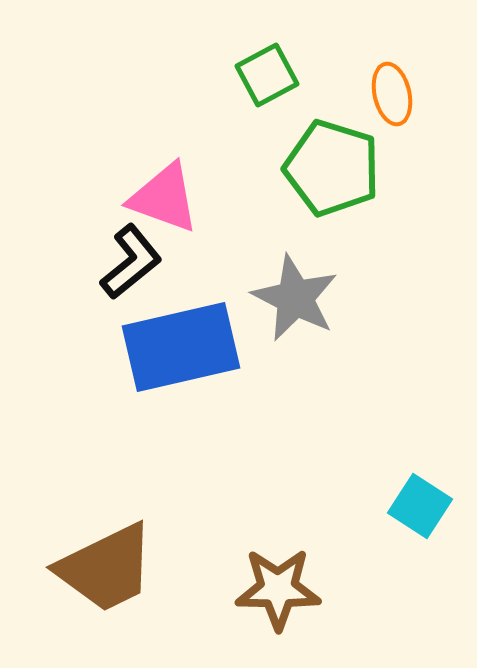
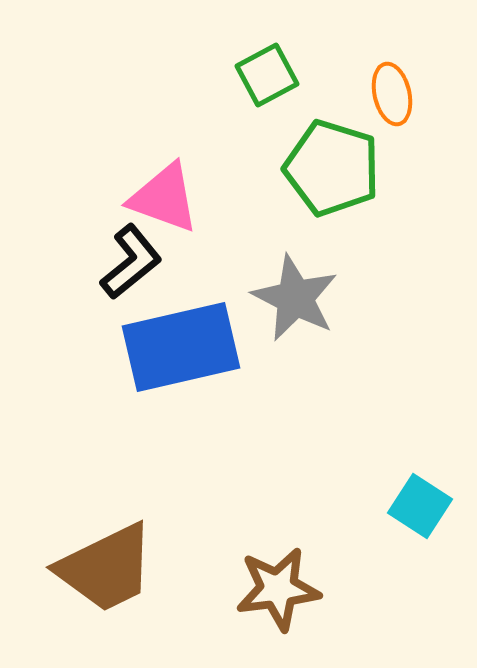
brown star: rotated 8 degrees counterclockwise
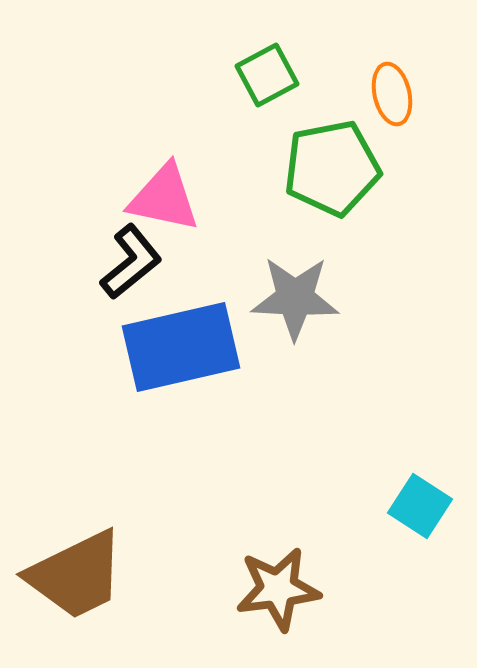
green pentagon: rotated 28 degrees counterclockwise
pink triangle: rotated 8 degrees counterclockwise
gray star: rotated 24 degrees counterclockwise
brown trapezoid: moved 30 px left, 7 px down
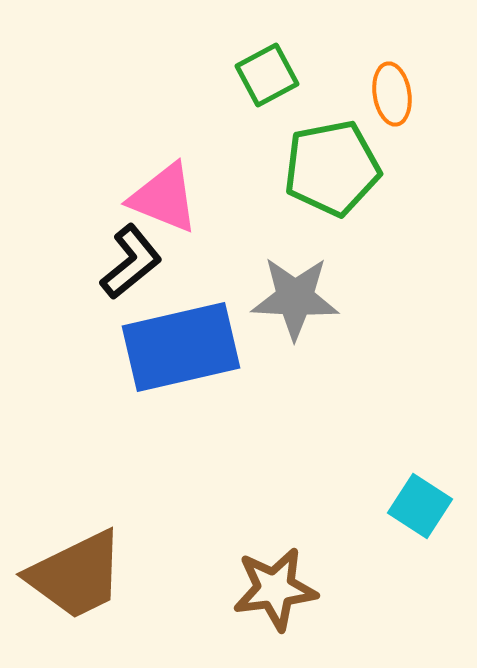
orange ellipse: rotated 4 degrees clockwise
pink triangle: rotated 10 degrees clockwise
brown star: moved 3 px left
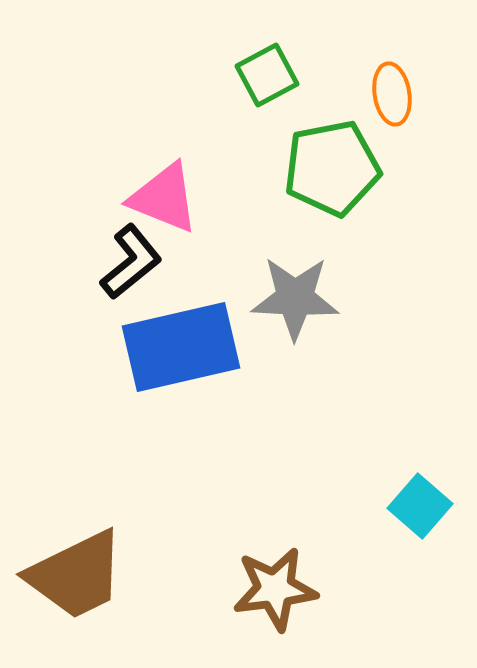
cyan square: rotated 8 degrees clockwise
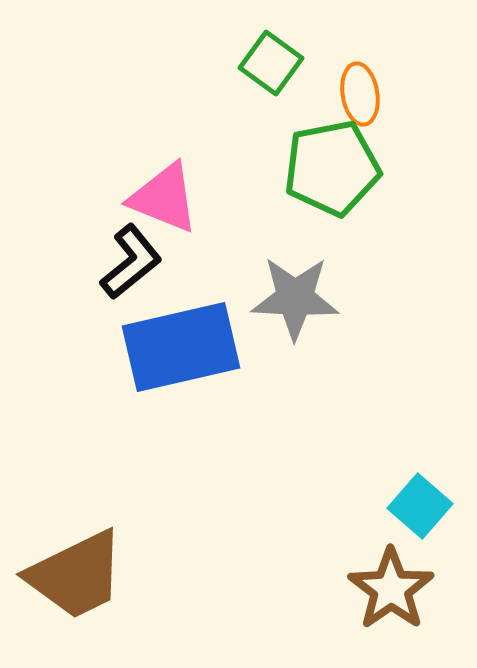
green square: moved 4 px right, 12 px up; rotated 26 degrees counterclockwise
orange ellipse: moved 32 px left
brown star: moved 116 px right; rotated 28 degrees counterclockwise
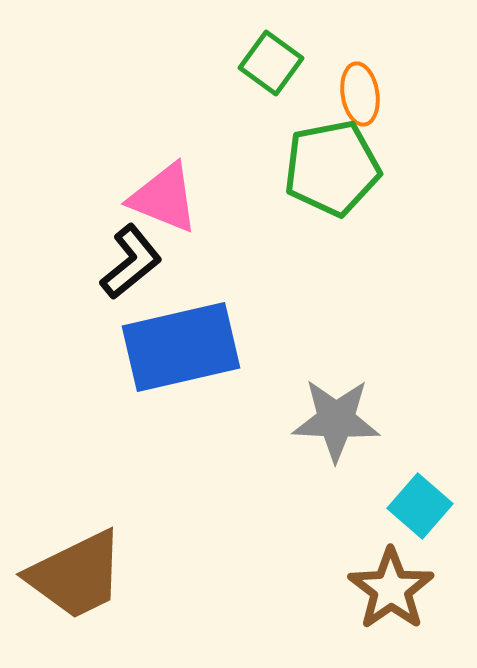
gray star: moved 41 px right, 122 px down
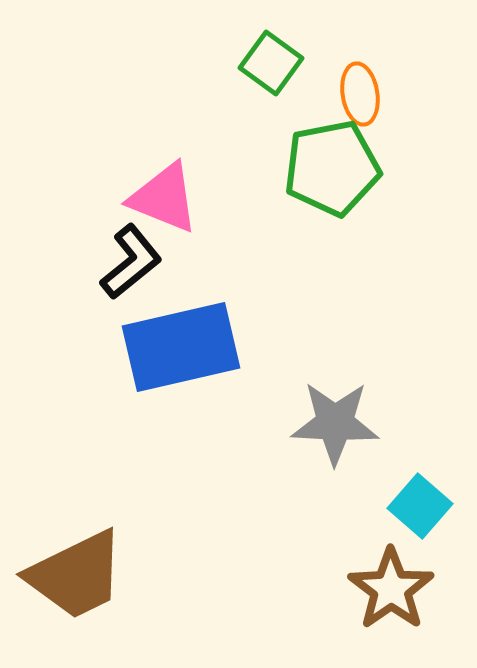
gray star: moved 1 px left, 3 px down
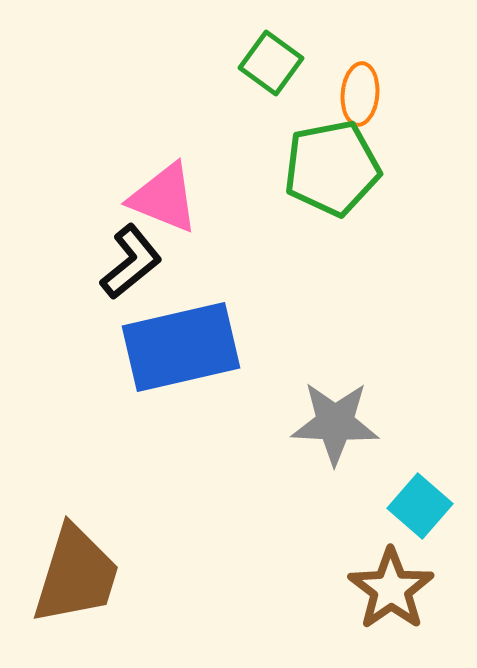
orange ellipse: rotated 14 degrees clockwise
brown trapezoid: rotated 47 degrees counterclockwise
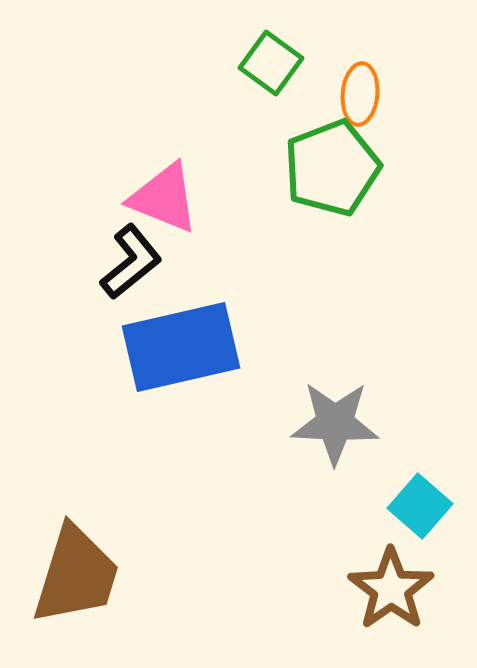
green pentagon: rotated 10 degrees counterclockwise
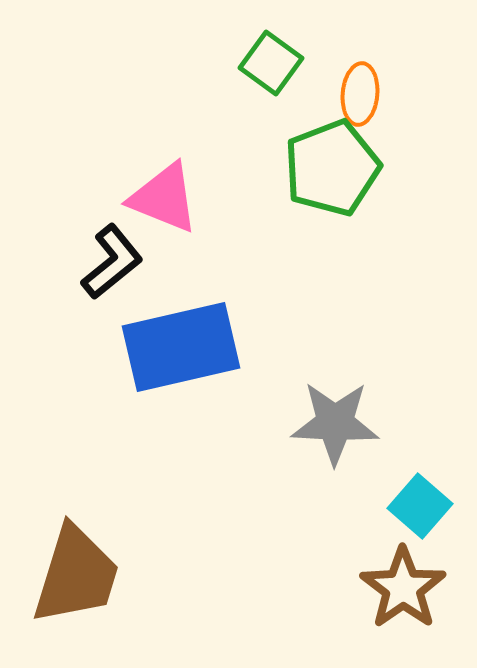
black L-shape: moved 19 px left
brown star: moved 12 px right, 1 px up
